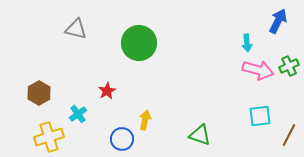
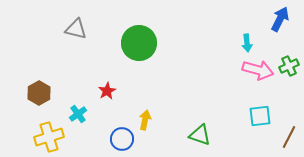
blue arrow: moved 2 px right, 2 px up
brown line: moved 2 px down
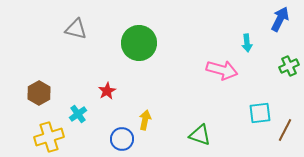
pink arrow: moved 36 px left
cyan square: moved 3 px up
brown line: moved 4 px left, 7 px up
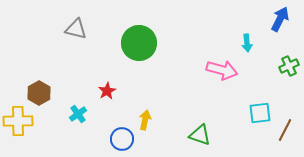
yellow cross: moved 31 px left, 16 px up; rotated 16 degrees clockwise
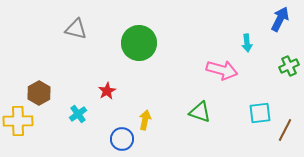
green triangle: moved 23 px up
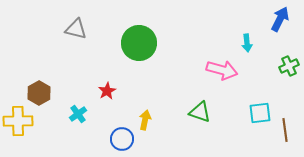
brown line: rotated 35 degrees counterclockwise
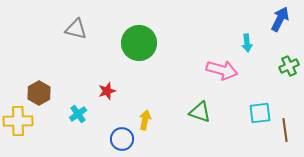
red star: rotated 12 degrees clockwise
